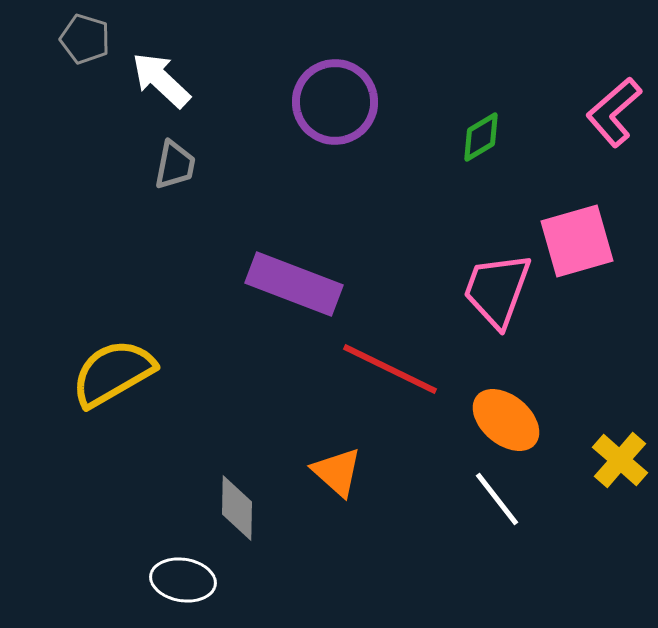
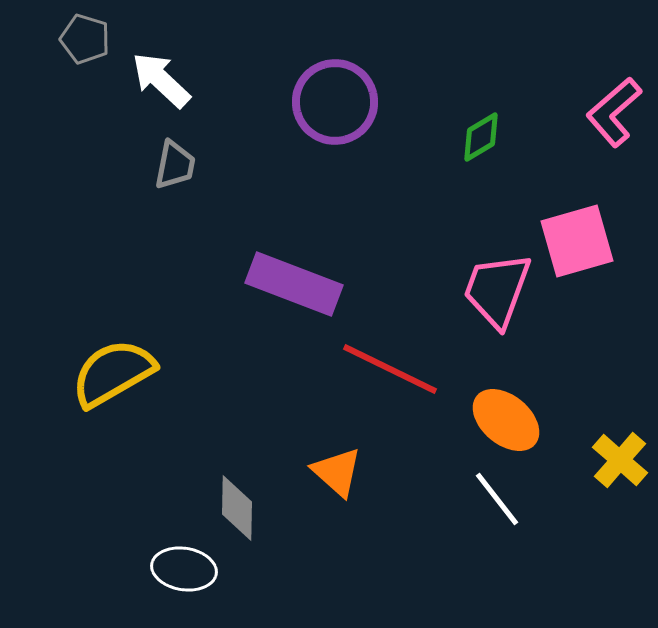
white ellipse: moved 1 px right, 11 px up
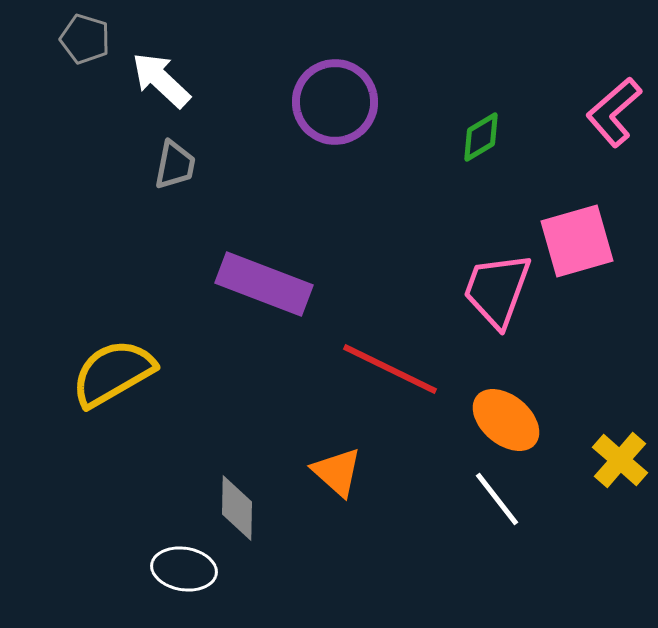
purple rectangle: moved 30 px left
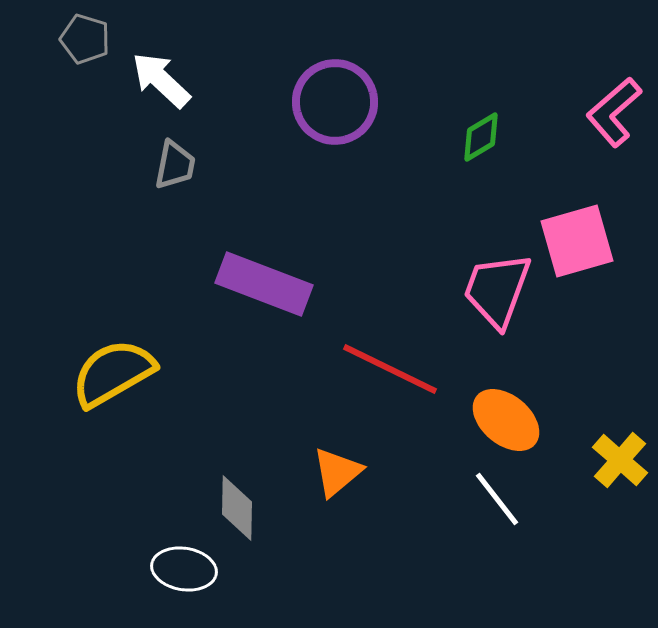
orange triangle: rotated 38 degrees clockwise
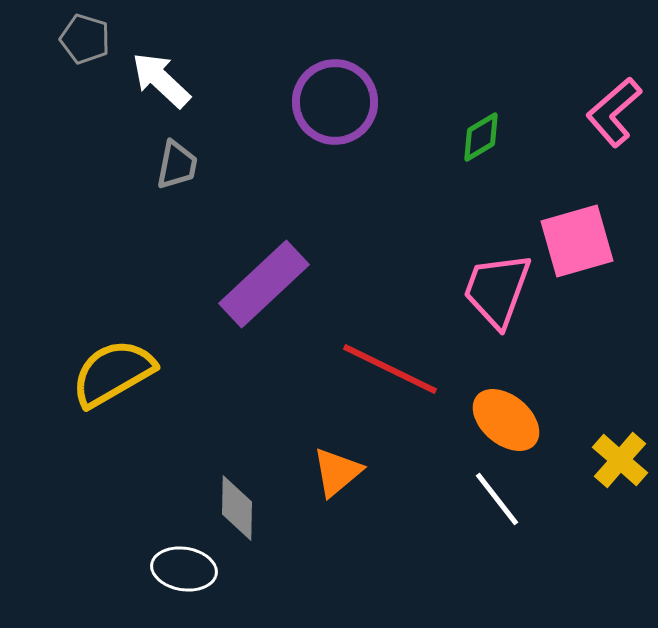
gray trapezoid: moved 2 px right
purple rectangle: rotated 64 degrees counterclockwise
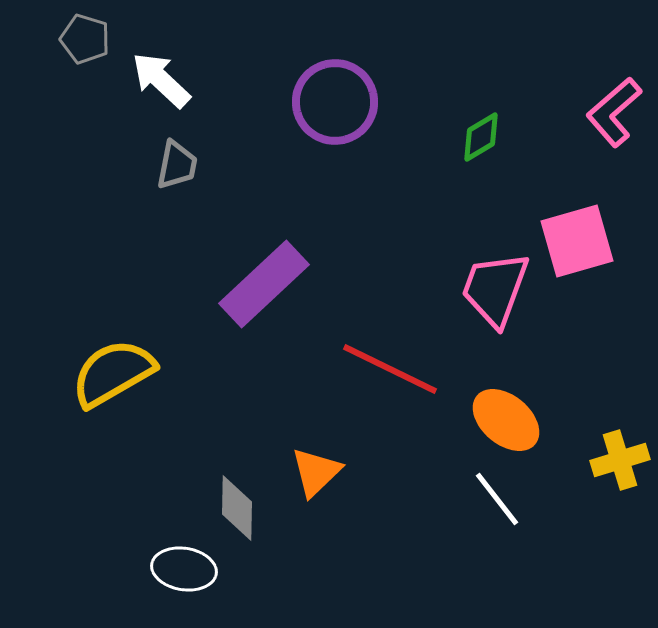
pink trapezoid: moved 2 px left, 1 px up
yellow cross: rotated 32 degrees clockwise
orange triangle: moved 21 px left; rotated 4 degrees counterclockwise
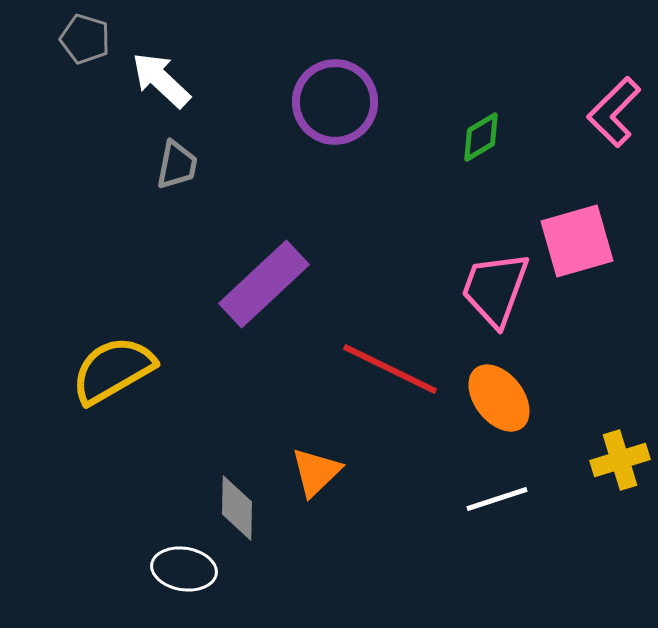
pink L-shape: rotated 4 degrees counterclockwise
yellow semicircle: moved 3 px up
orange ellipse: moved 7 px left, 22 px up; rotated 12 degrees clockwise
white line: rotated 70 degrees counterclockwise
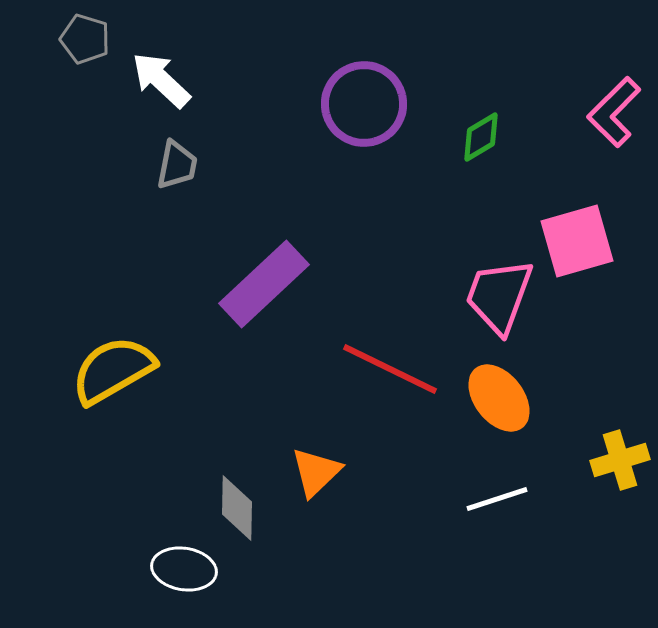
purple circle: moved 29 px right, 2 px down
pink trapezoid: moved 4 px right, 7 px down
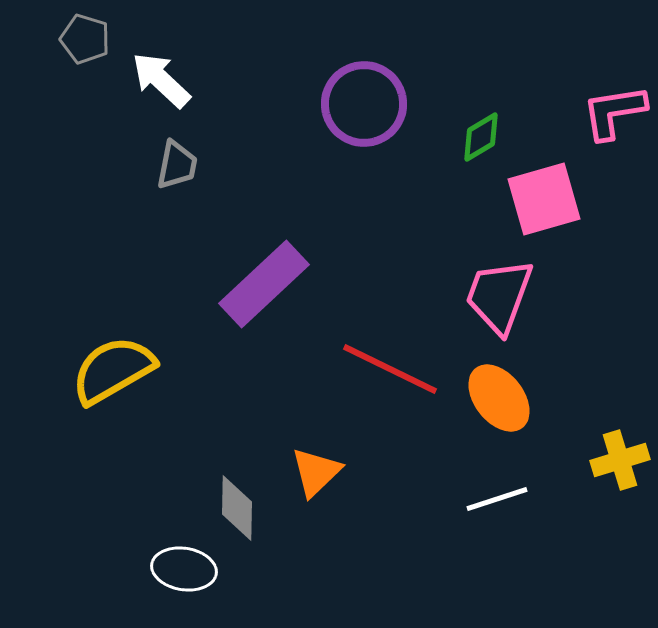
pink L-shape: rotated 36 degrees clockwise
pink square: moved 33 px left, 42 px up
